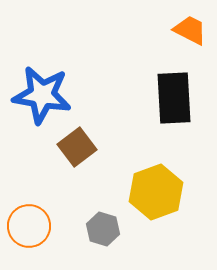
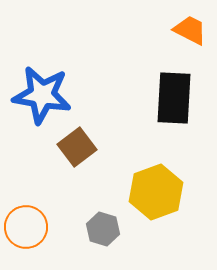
black rectangle: rotated 6 degrees clockwise
orange circle: moved 3 px left, 1 px down
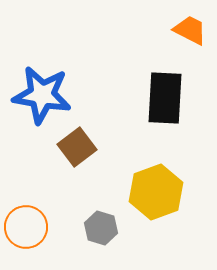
black rectangle: moved 9 px left
gray hexagon: moved 2 px left, 1 px up
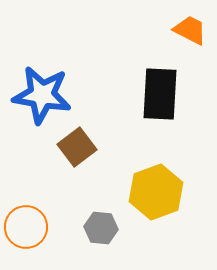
black rectangle: moved 5 px left, 4 px up
gray hexagon: rotated 12 degrees counterclockwise
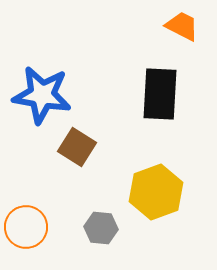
orange trapezoid: moved 8 px left, 4 px up
brown square: rotated 21 degrees counterclockwise
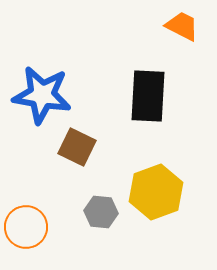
black rectangle: moved 12 px left, 2 px down
brown square: rotated 6 degrees counterclockwise
gray hexagon: moved 16 px up
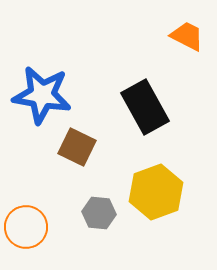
orange trapezoid: moved 5 px right, 10 px down
black rectangle: moved 3 px left, 11 px down; rotated 32 degrees counterclockwise
gray hexagon: moved 2 px left, 1 px down
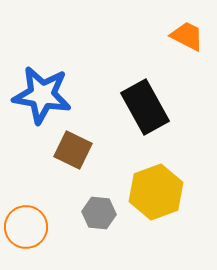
brown square: moved 4 px left, 3 px down
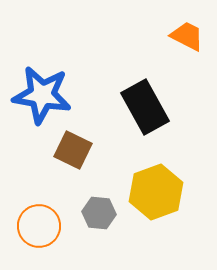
orange circle: moved 13 px right, 1 px up
